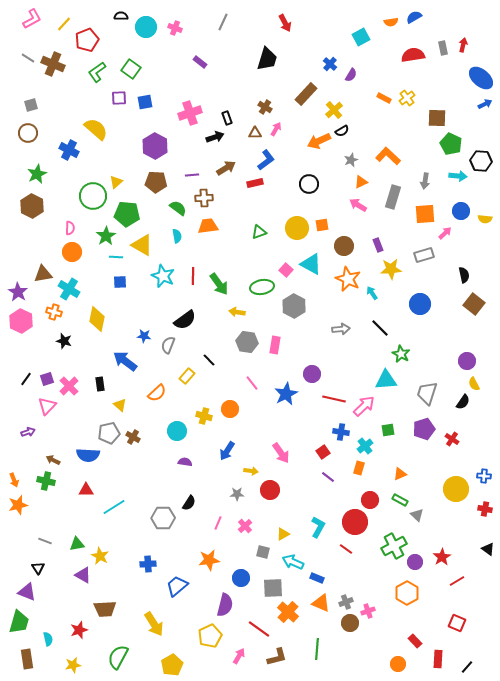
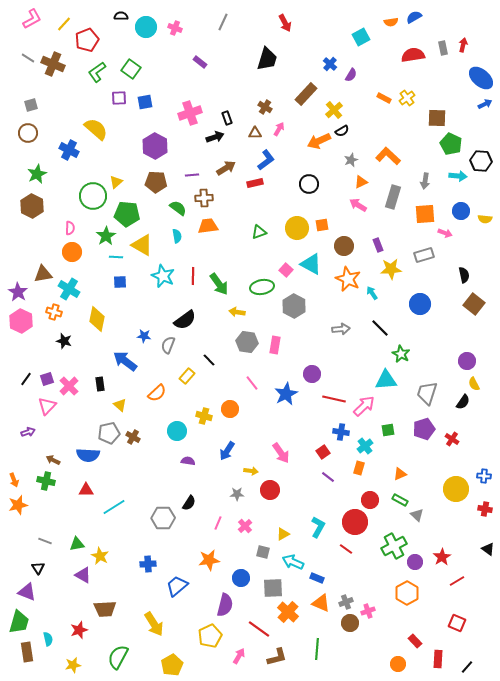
pink arrow at (276, 129): moved 3 px right
pink arrow at (445, 233): rotated 64 degrees clockwise
purple semicircle at (185, 462): moved 3 px right, 1 px up
brown rectangle at (27, 659): moved 7 px up
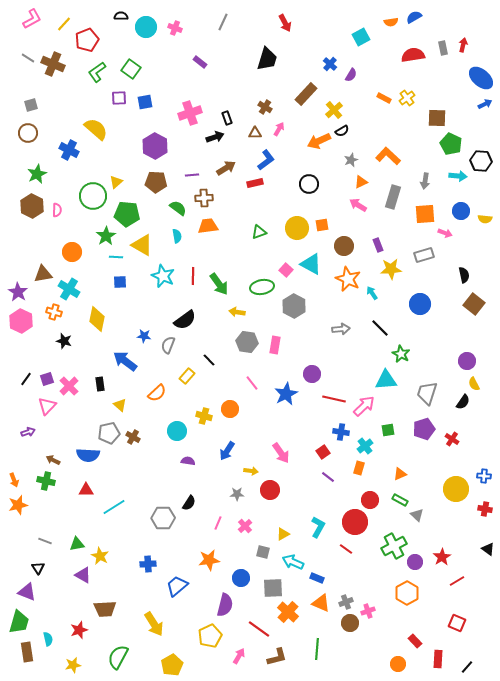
pink semicircle at (70, 228): moved 13 px left, 18 px up
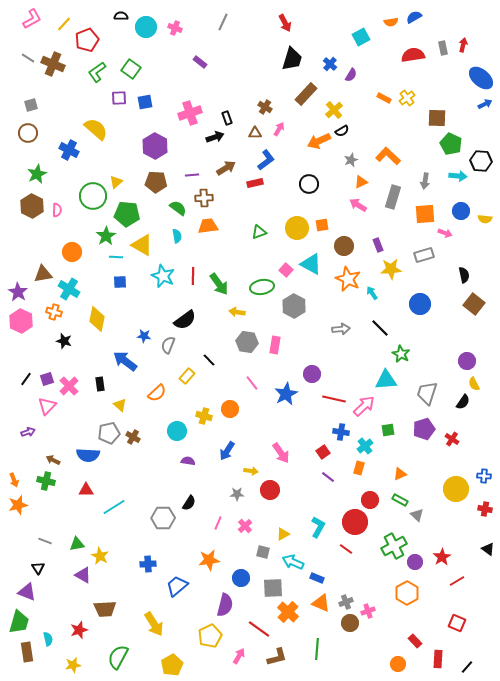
black trapezoid at (267, 59): moved 25 px right
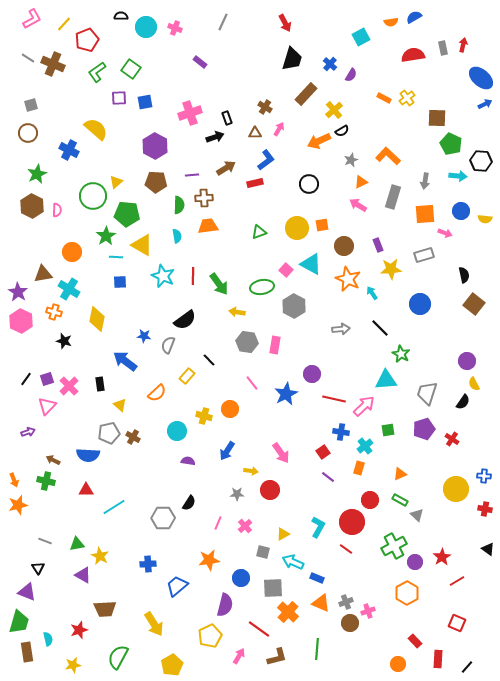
green semicircle at (178, 208): moved 1 px right, 3 px up; rotated 54 degrees clockwise
red circle at (355, 522): moved 3 px left
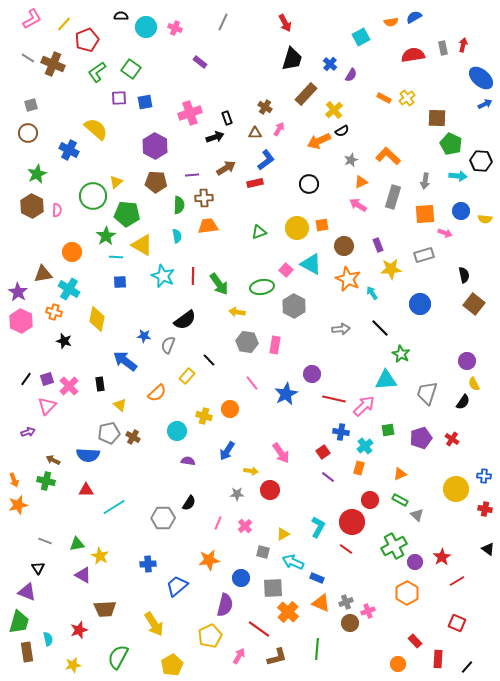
purple pentagon at (424, 429): moved 3 px left, 9 px down
